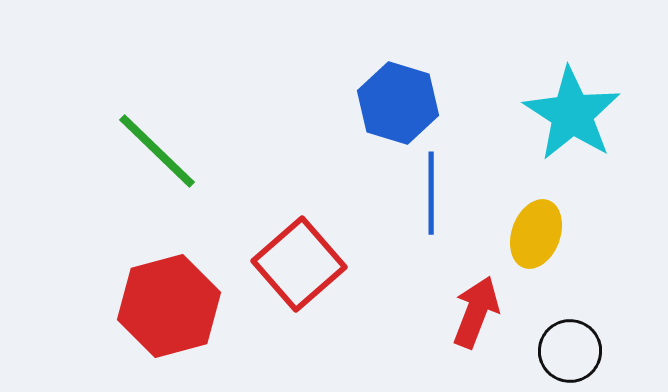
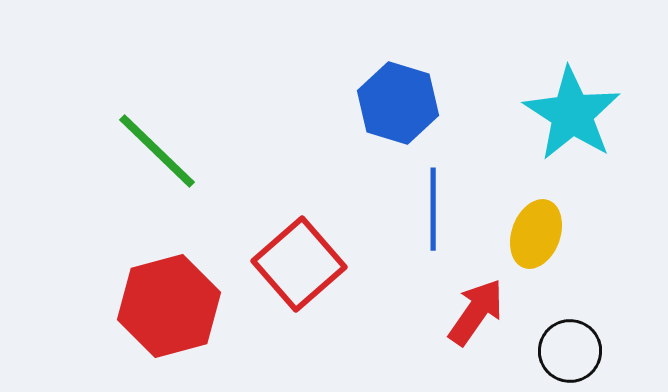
blue line: moved 2 px right, 16 px down
red arrow: rotated 14 degrees clockwise
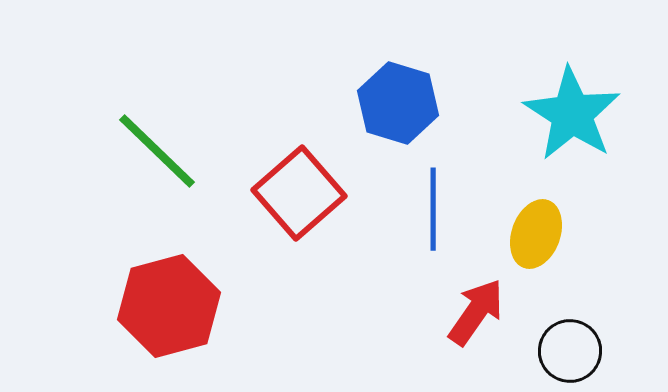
red square: moved 71 px up
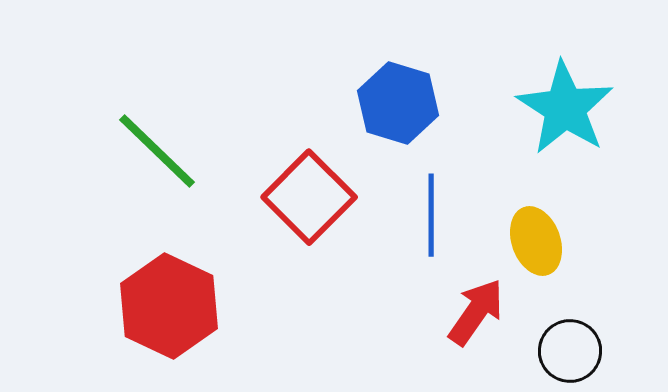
cyan star: moved 7 px left, 6 px up
red square: moved 10 px right, 4 px down; rotated 4 degrees counterclockwise
blue line: moved 2 px left, 6 px down
yellow ellipse: moved 7 px down; rotated 40 degrees counterclockwise
red hexagon: rotated 20 degrees counterclockwise
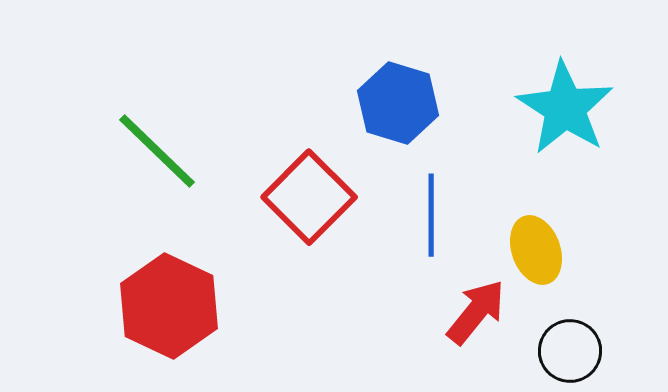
yellow ellipse: moved 9 px down
red arrow: rotated 4 degrees clockwise
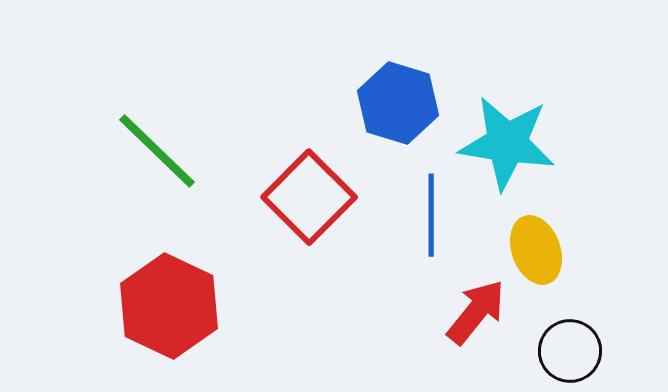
cyan star: moved 58 px left, 35 px down; rotated 24 degrees counterclockwise
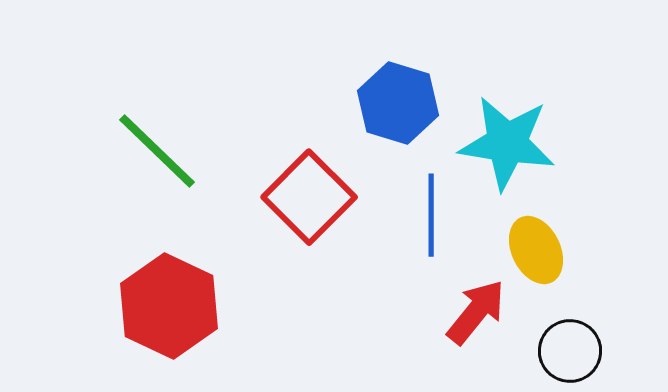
yellow ellipse: rotated 6 degrees counterclockwise
